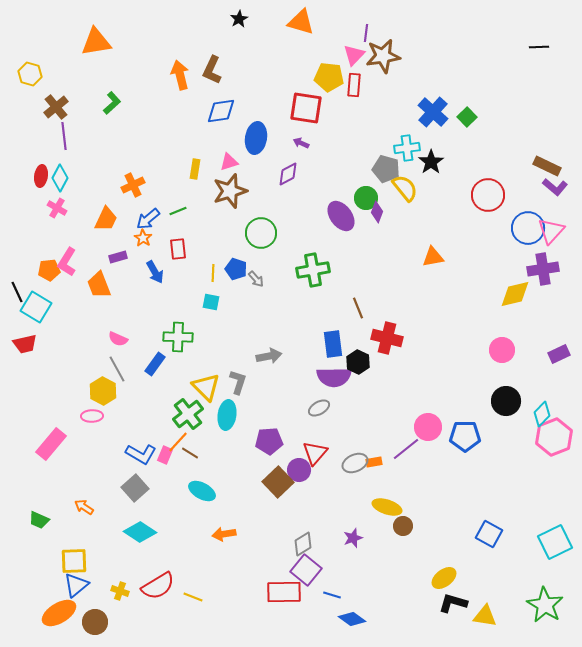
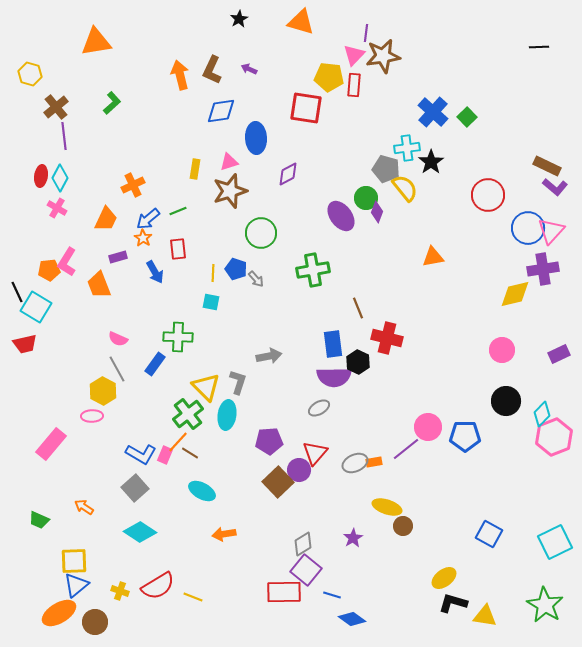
blue ellipse at (256, 138): rotated 12 degrees counterclockwise
purple arrow at (301, 143): moved 52 px left, 74 px up
purple star at (353, 538): rotated 12 degrees counterclockwise
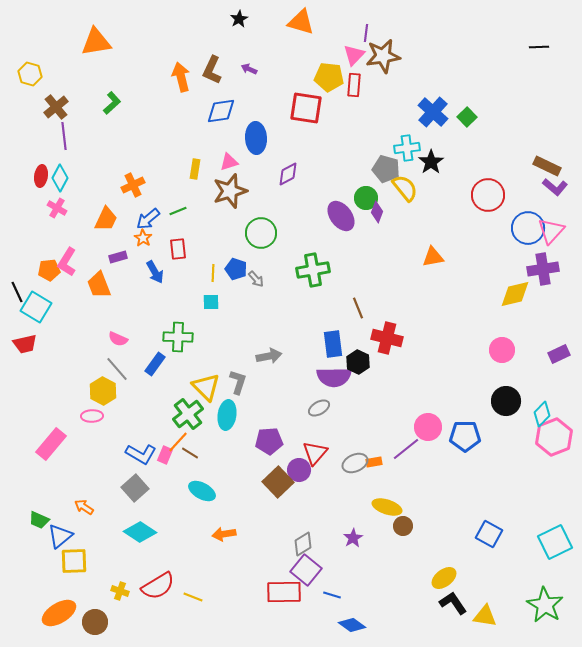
orange arrow at (180, 75): moved 1 px right, 2 px down
cyan square at (211, 302): rotated 12 degrees counterclockwise
gray line at (117, 369): rotated 12 degrees counterclockwise
blue triangle at (76, 585): moved 16 px left, 49 px up
black L-shape at (453, 603): rotated 40 degrees clockwise
blue diamond at (352, 619): moved 6 px down
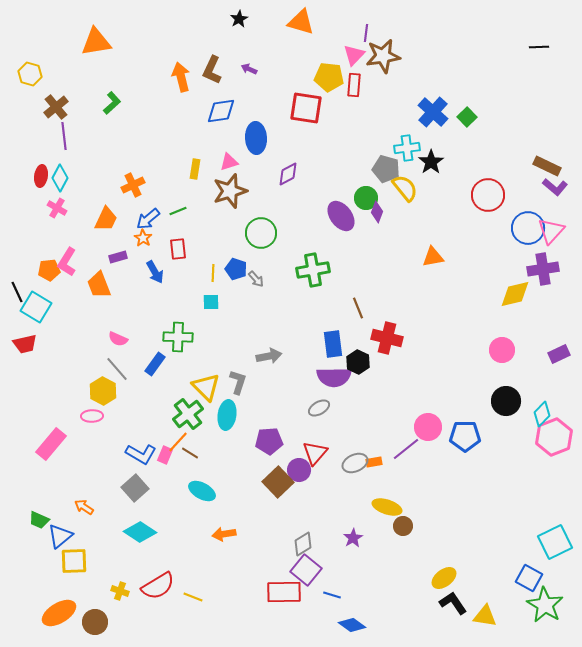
blue square at (489, 534): moved 40 px right, 44 px down
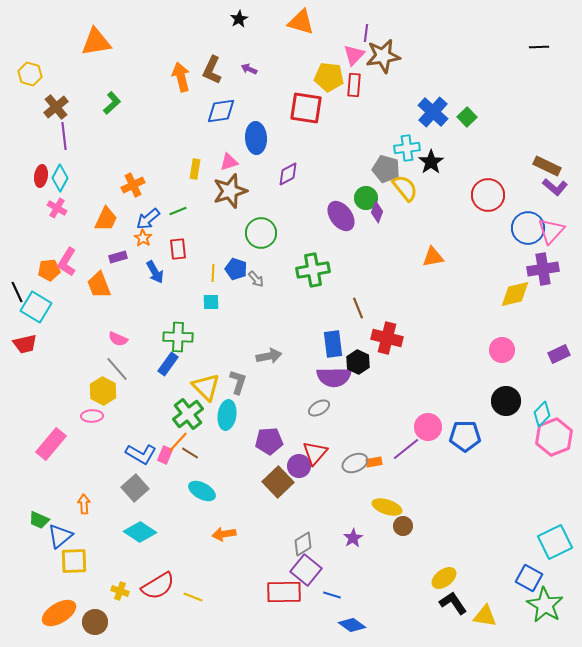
blue rectangle at (155, 364): moved 13 px right
purple circle at (299, 470): moved 4 px up
orange arrow at (84, 507): moved 3 px up; rotated 54 degrees clockwise
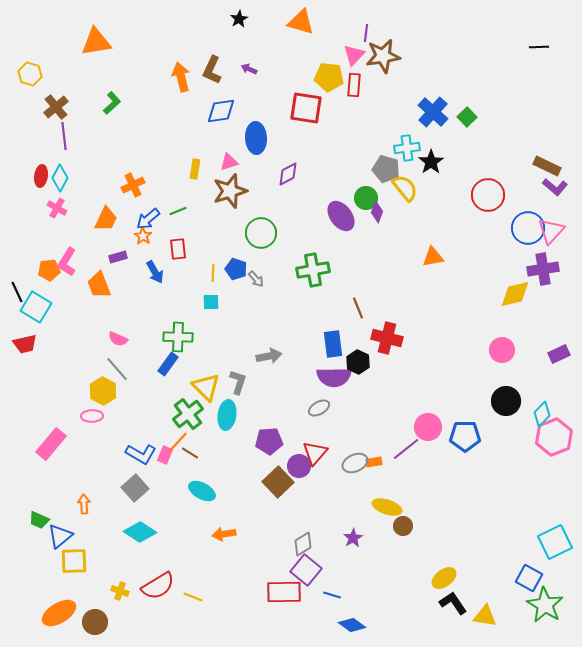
orange star at (143, 238): moved 2 px up
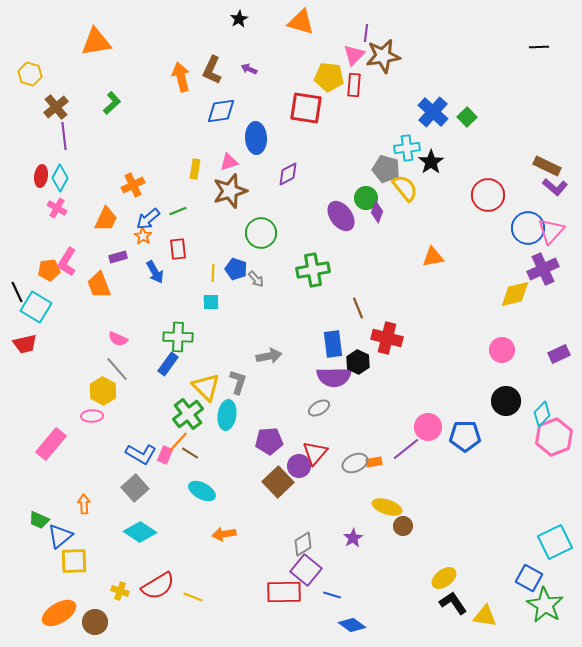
purple cross at (543, 269): rotated 16 degrees counterclockwise
